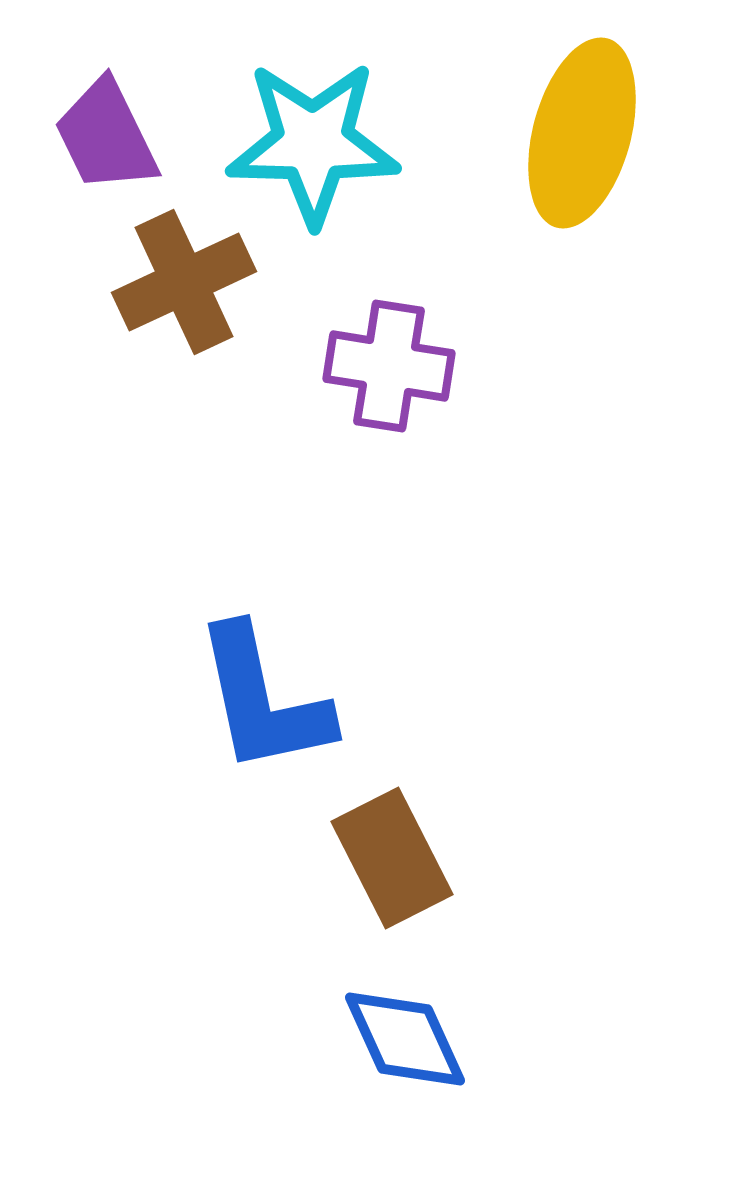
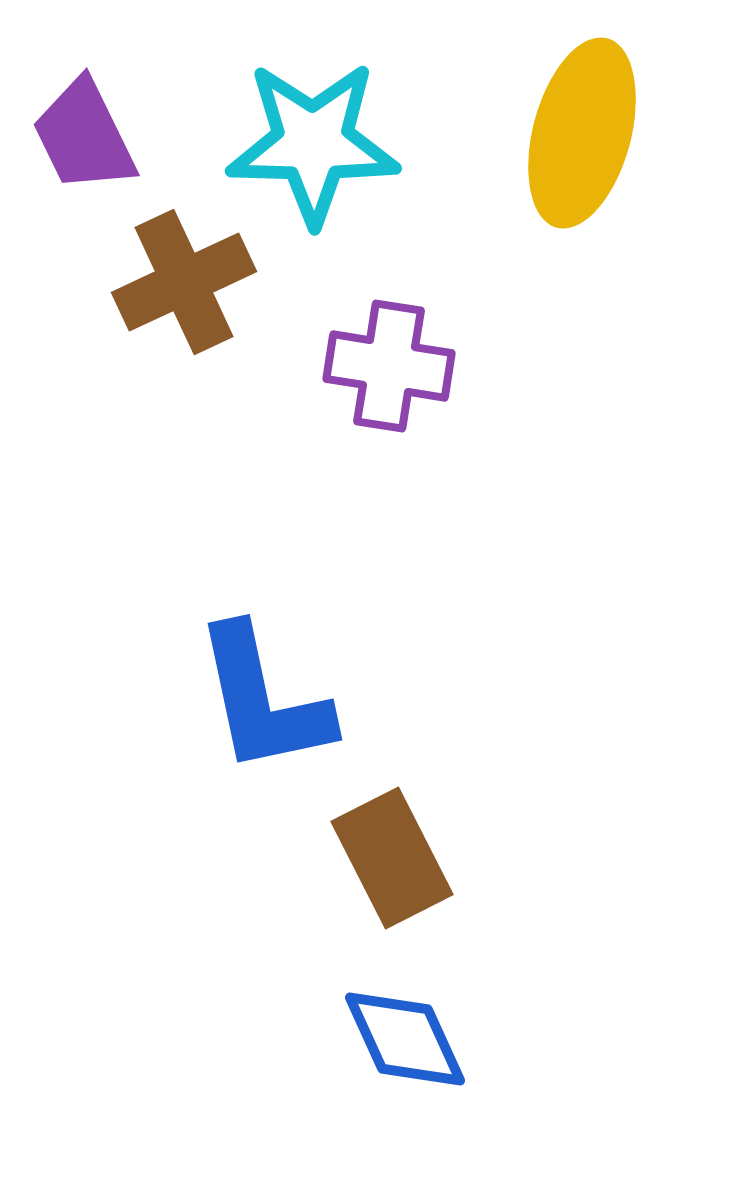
purple trapezoid: moved 22 px left
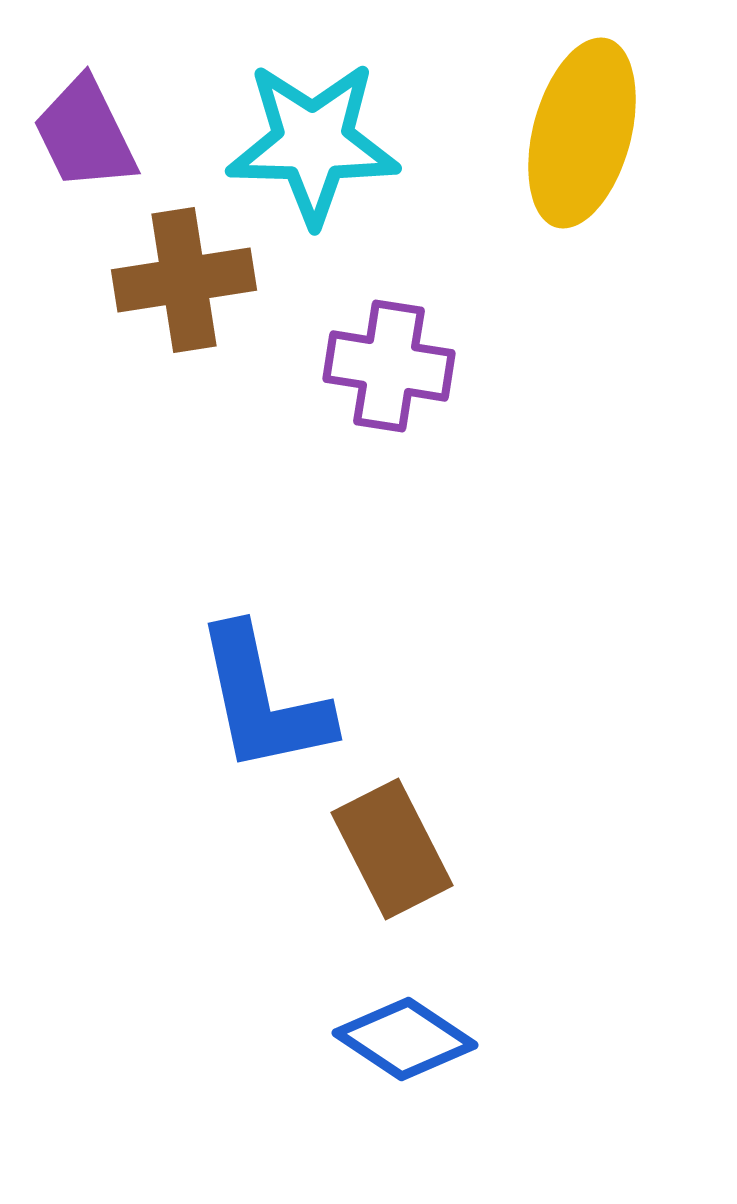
purple trapezoid: moved 1 px right, 2 px up
brown cross: moved 2 px up; rotated 16 degrees clockwise
brown rectangle: moved 9 px up
blue diamond: rotated 32 degrees counterclockwise
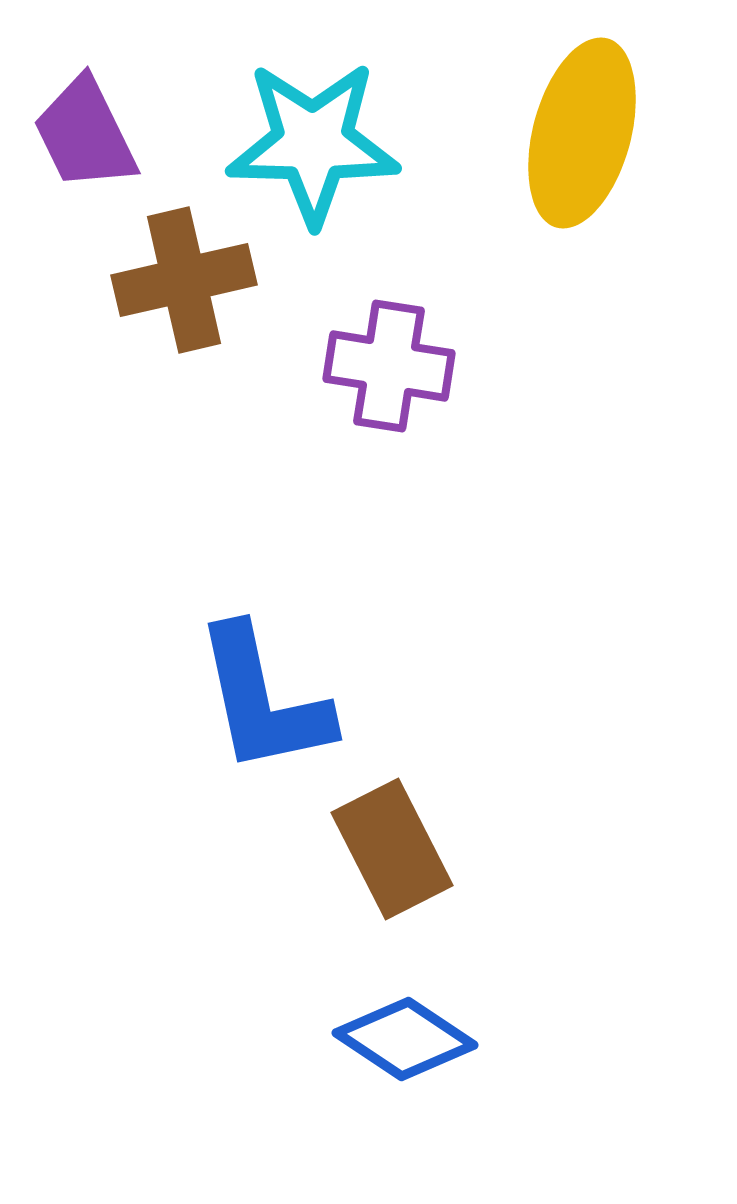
brown cross: rotated 4 degrees counterclockwise
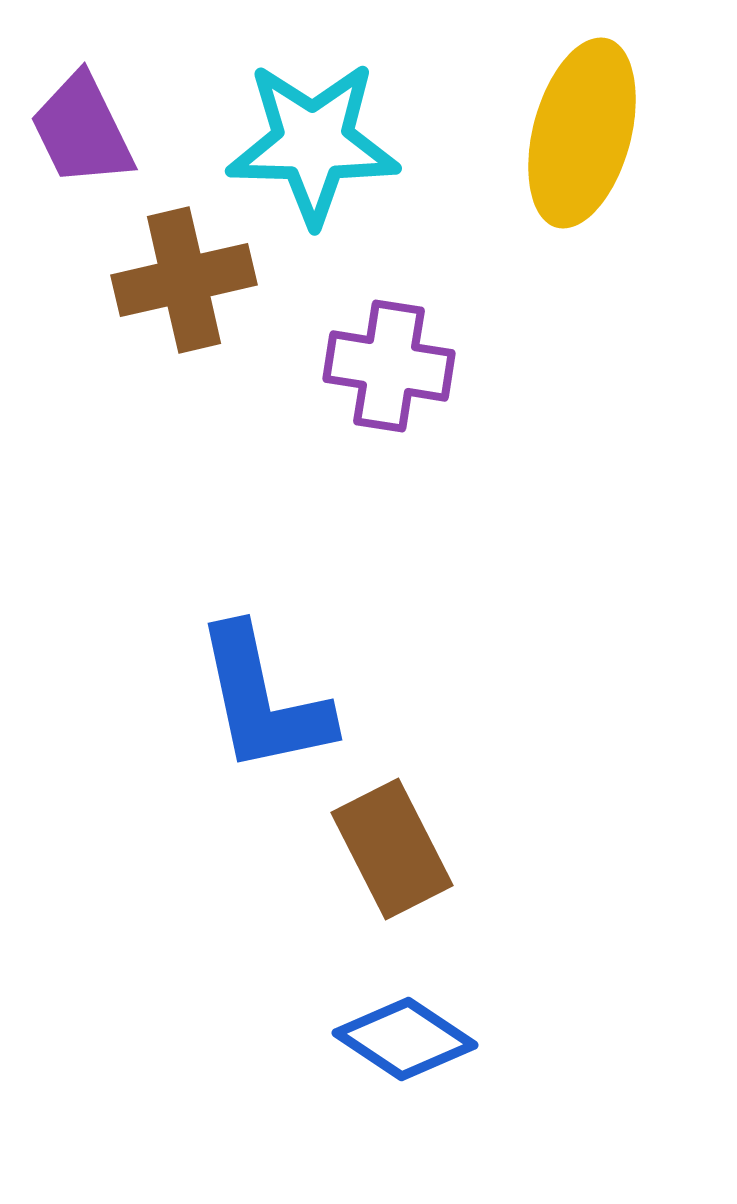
purple trapezoid: moved 3 px left, 4 px up
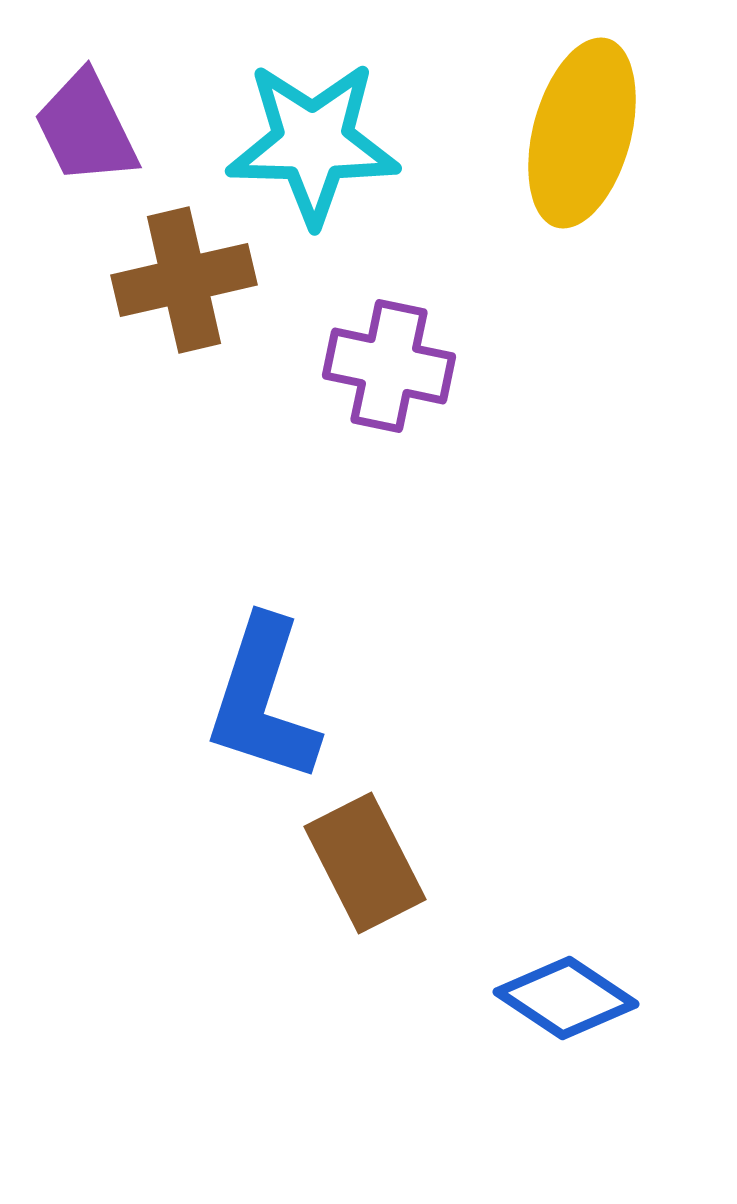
purple trapezoid: moved 4 px right, 2 px up
purple cross: rotated 3 degrees clockwise
blue L-shape: rotated 30 degrees clockwise
brown rectangle: moved 27 px left, 14 px down
blue diamond: moved 161 px right, 41 px up
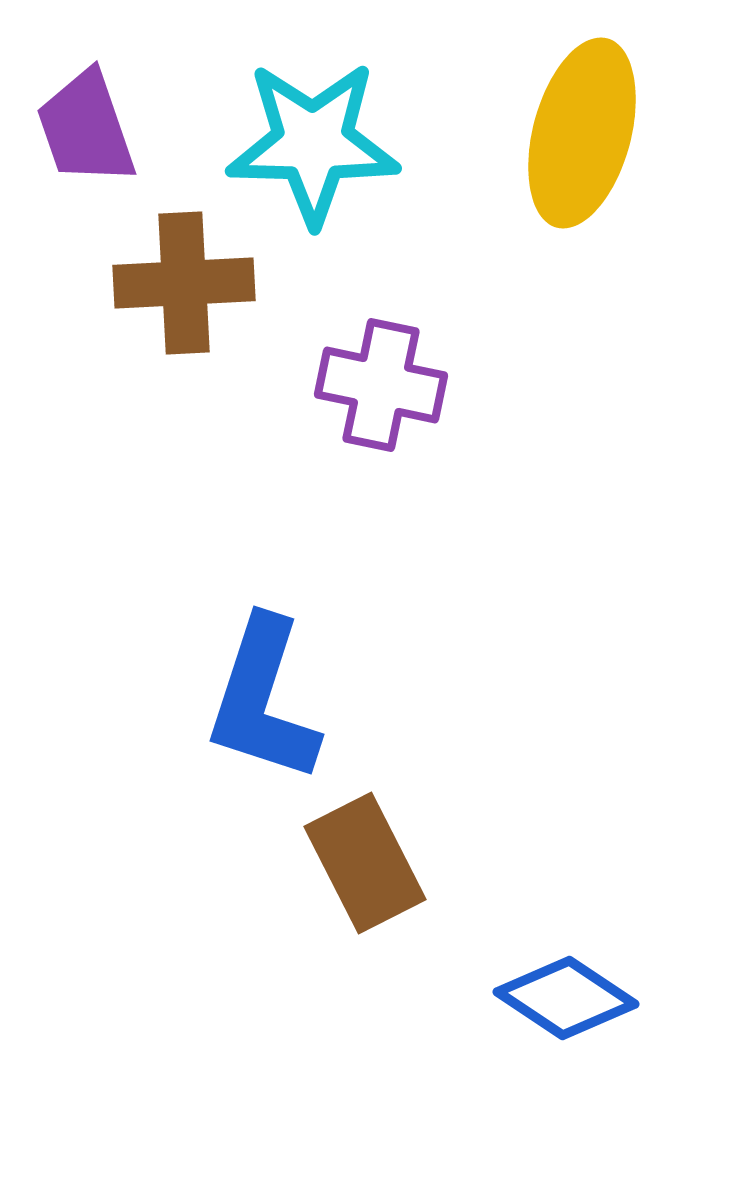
purple trapezoid: rotated 7 degrees clockwise
brown cross: moved 3 px down; rotated 10 degrees clockwise
purple cross: moved 8 px left, 19 px down
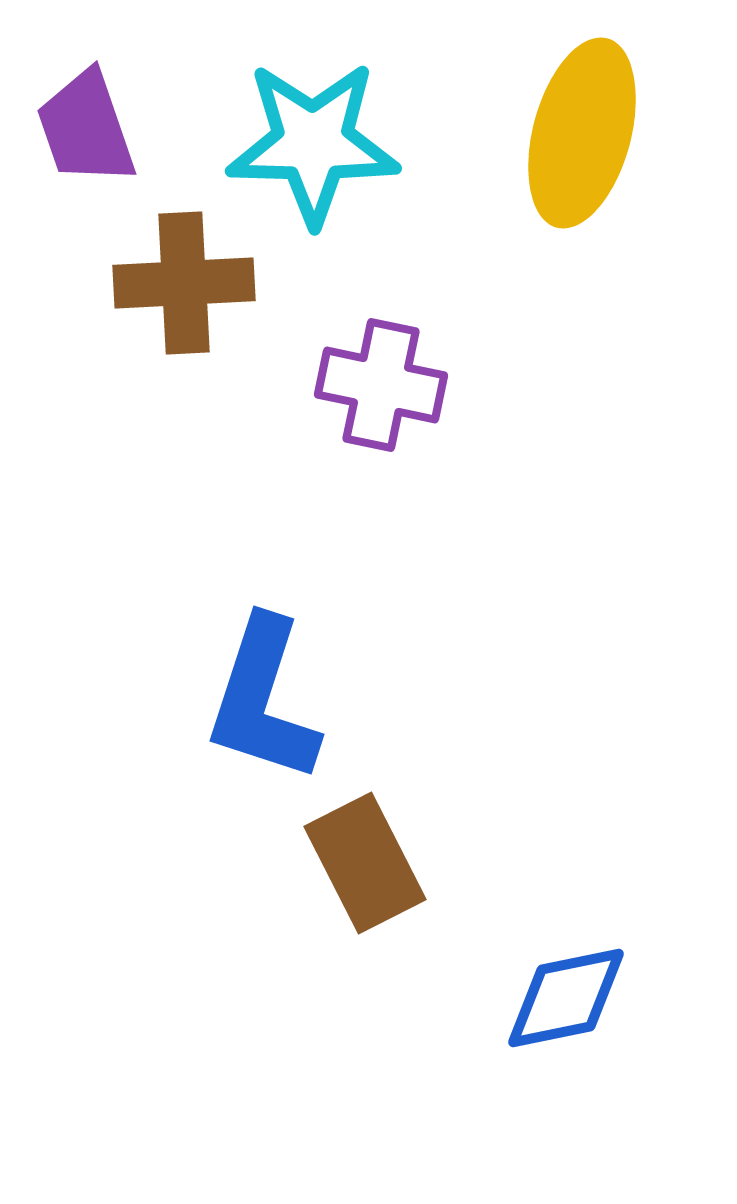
blue diamond: rotated 45 degrees counterclockwise
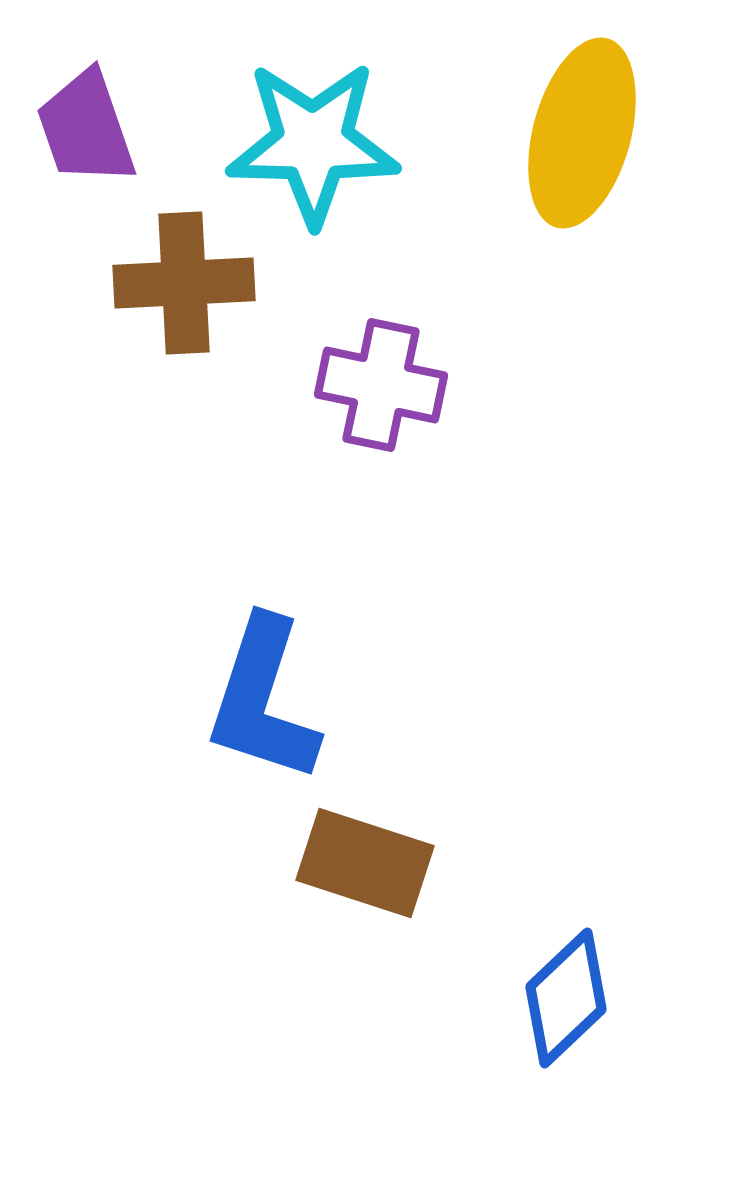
brown rectangle: rotated 45 degrees counterclockwise
blue diamond: rotated 32 degrees counterclockwise
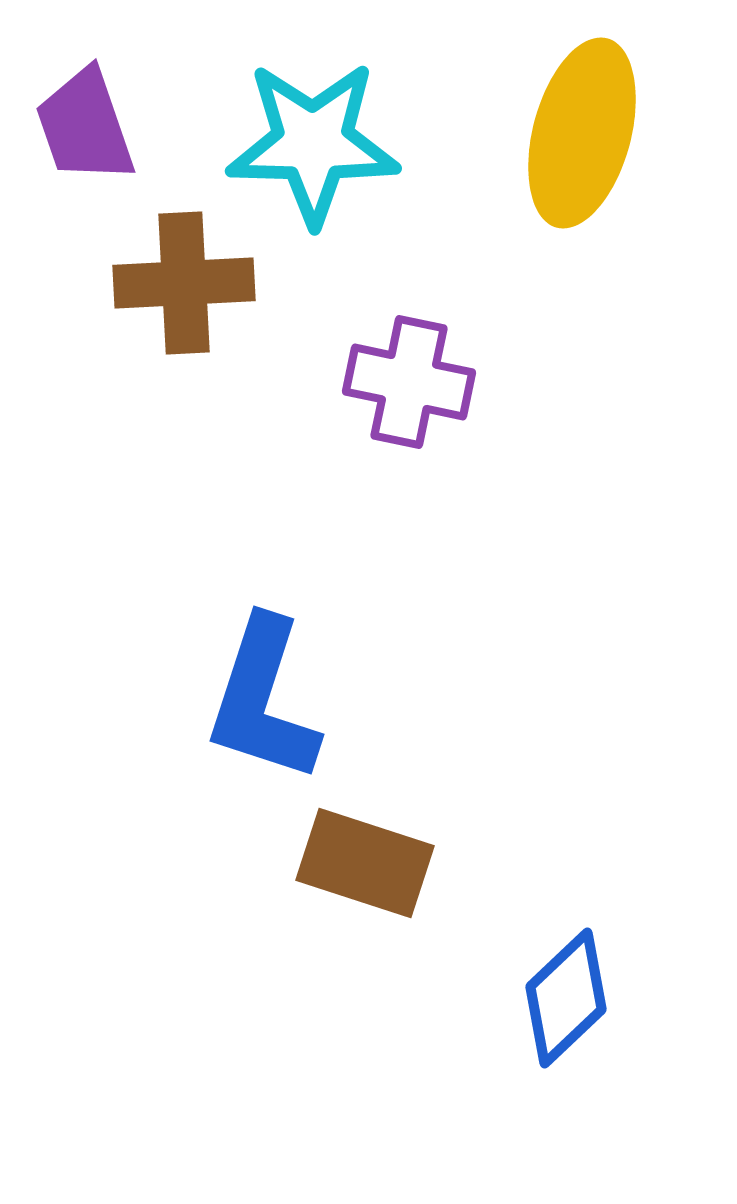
purple trapezoid: moved 1 px left, 2 px up
purple cross: moved 28 px right, 3 px up
